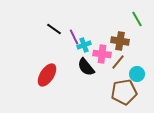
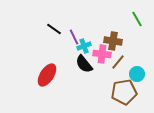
brown cross: moved 7 px left
cyan cross: moved 1 px down
black semicircle: moved 2 px left, 3 px up
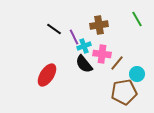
brown cross: moved 14 px left, 16 px up; rotated 18 degrees counterclockwise
brown line: moved 1 px left, 1 px down
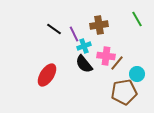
purple line: moved 3 px up
pink cross: moved 4 px right, 2 px down
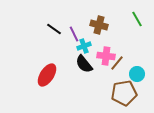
brown cross: rotated 24 degrees clockwise
brown pentagon: moved 1 px down
